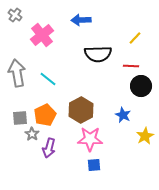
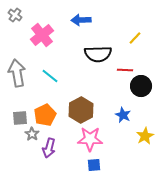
red line: moved 6 px left, 4 px down
cyan line: moved 2 px right, 3 px up
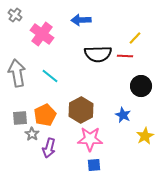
pink cross: moved 1 px up; rotated 15 degrees counterclockwise
red line: moved 14 px up
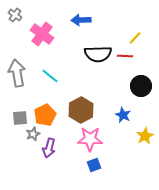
gray star: moved 1 px right; rotated 16 degrees clockwise
blue square: rotated 16 degrees counterclockwise
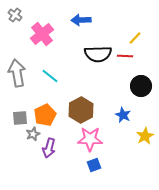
pink cross: rotated 15 degrees clockwise
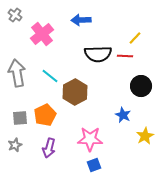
brown hexagon: moved 6 px left, 18 px up
gray star: moved 18 px left, 11 px down
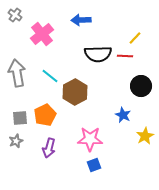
gray star: moved 1 px right, 4 px up
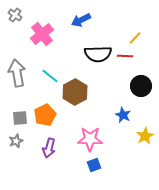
blue arrow: rotated 24 degrees counterclockwise
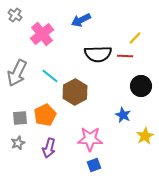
gray arrow: rotated 144 degrees counterclockwise
gray star: moved 2 px right, 2 px down
